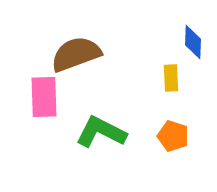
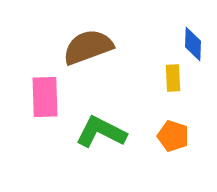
blue diamond: moved 2 px down
brown semicircle: moved 12 px right, 7 px up
yellow rectangle: moved 2 px right
pink rectangle: moved 1 px right
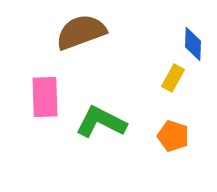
brown semicircle: moved 7 px left, 15 px up
yellow rectangle: rotated 32 degrees clockwise
green L-shape: moved 10 px up
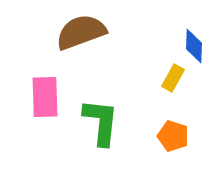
blue diamond: moved 1 px right, 2 px down
green L-shape: rotated 69 degrees clockwise
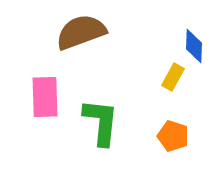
yellow rectangle: moved 1 px up
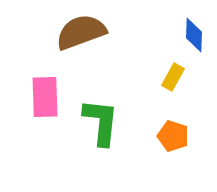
blue diamond: moved 11 px up
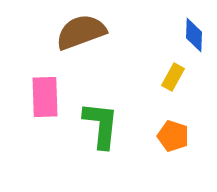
green L-shape: moved 3 px down
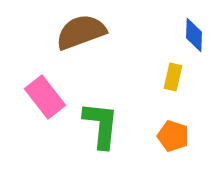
yellow rectangle: rotated 16 degrees counterclockwise
pink rectangle: rotated 36 degrees counterclockwise
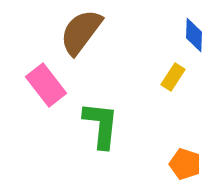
brown semicircle: rotated 33 degrees counterclockwise
yellow rectangle: rotated 20 degrees clockwise
pink rectangle: moved 1 px right, 12 px up
orange pentagon: moved 12 px right, 28 px down
